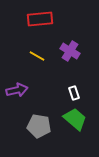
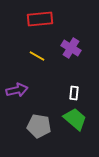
purple cross: moved 1 px right, 3 px up
white rectangle: rotated 24 degrees clockwise
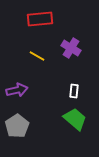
white rectangle: moved 2 px up
gray pentagon: moved 22 px left; rotated 30 degrees clockwise
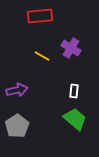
red rectangle: moved 3 px up
yellow line: moved 5 px right
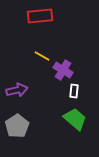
purple cross: moved 8 px left, 22 px down
